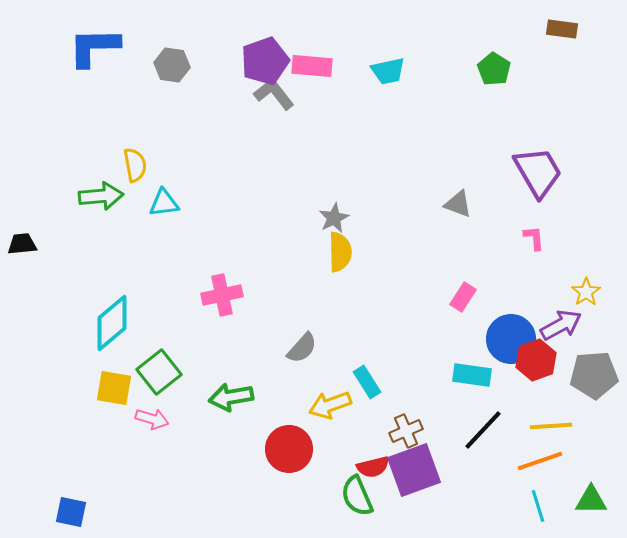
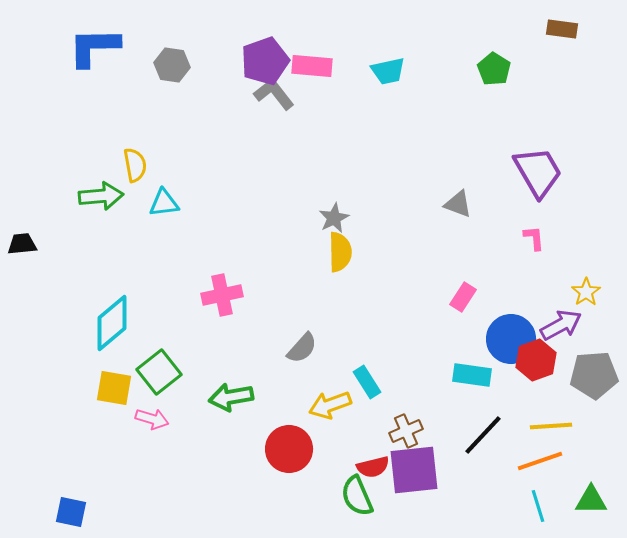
black line at (483, 430): moved 5 px down
purple square at (414, 470): rotated 14 degrees clockwise
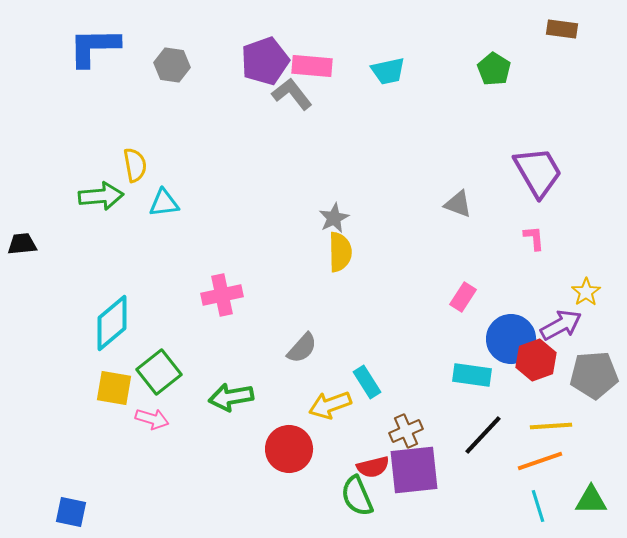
gray L-shape at (274, 94): moved 18 px right
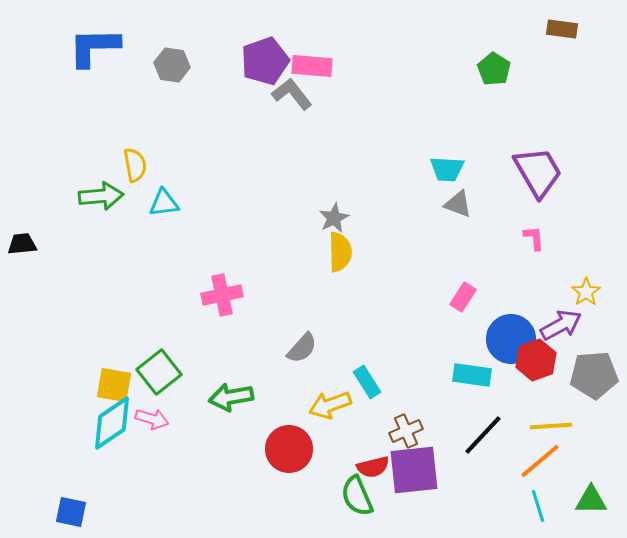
cyan trapezoid at (388, 71): moved 59 px right, 98 px down; rotated 15 degrees clockwise
cyan diamond at (112, 323): moved 100 px down; rotated 6 degrees clockwise
yellow square at (114, 388): moved 3 px up
orange line at (540, 461): rotated 21 degrees counterclockwise
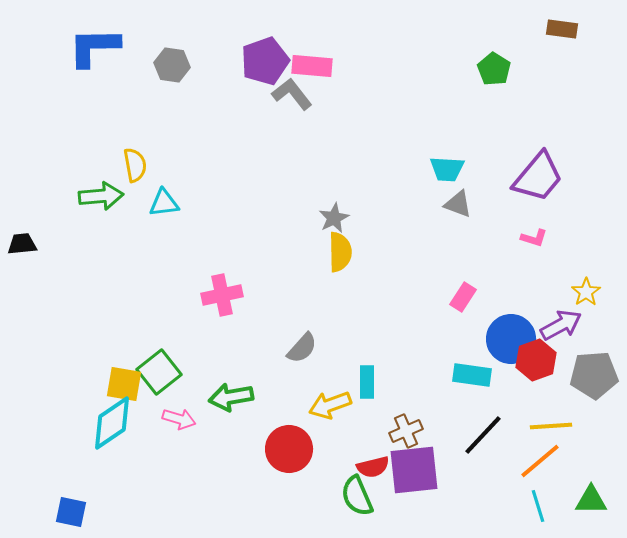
purple trapezoid at (538, 172): moved 5 px down; rotated 70 degrees clockwise
pink L-shape at (534, 238): rotated 112 degrees clockwise
cyan rectangle at (367, 382): rotated 32 degrees clockwise
yellow square at (114, 385): moved 10 px right, 1 px up
pink arrow at (152, 419): moved 27 px right
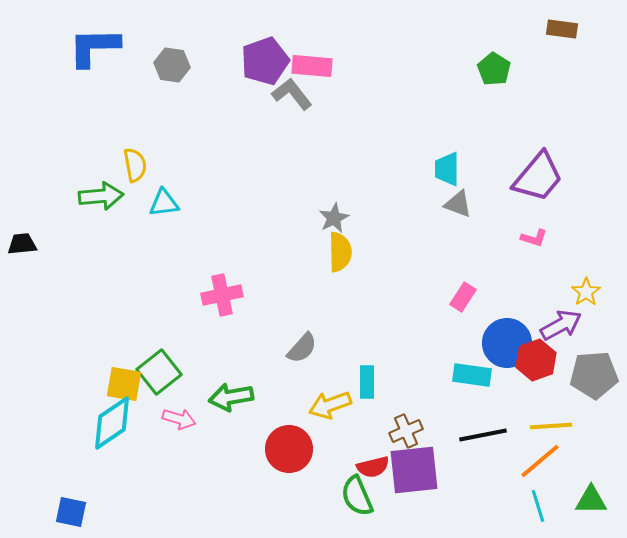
cyan trapezoid at (447, 169): rotated 87 degrees clockwise
blue circle at (511, 339): moved 4 px left, 4 px down
black line at (483, 435): rotated 36 degrees clockwise
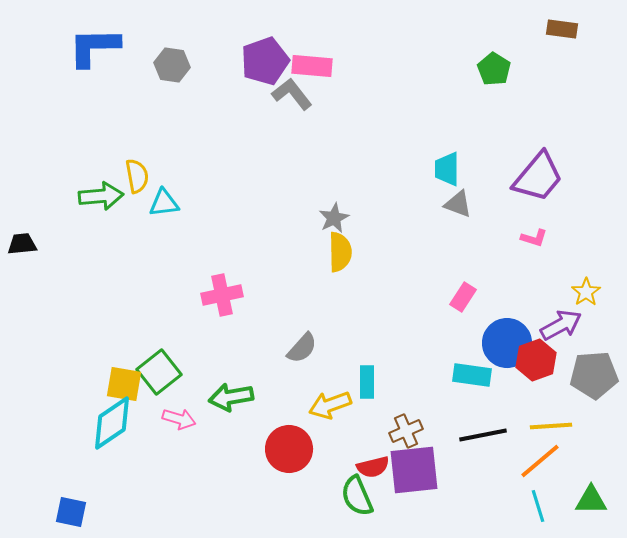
yellow semicircle at (135, 165): moved 2 px right, 11 px down
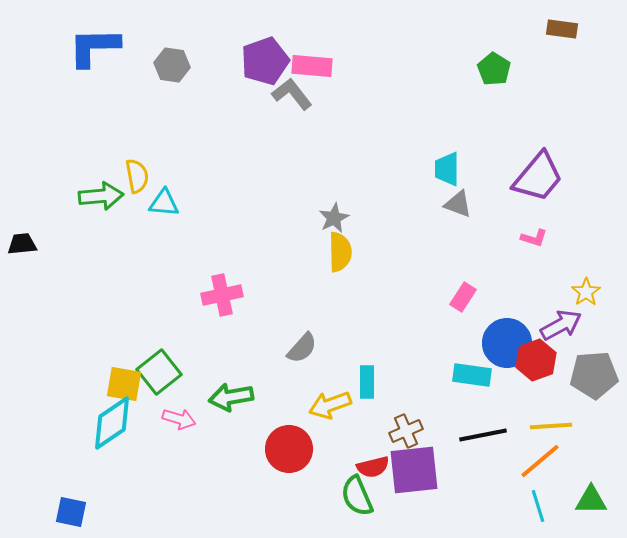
cyan triangle at (164, 203): rotated 12 degrees clockwise
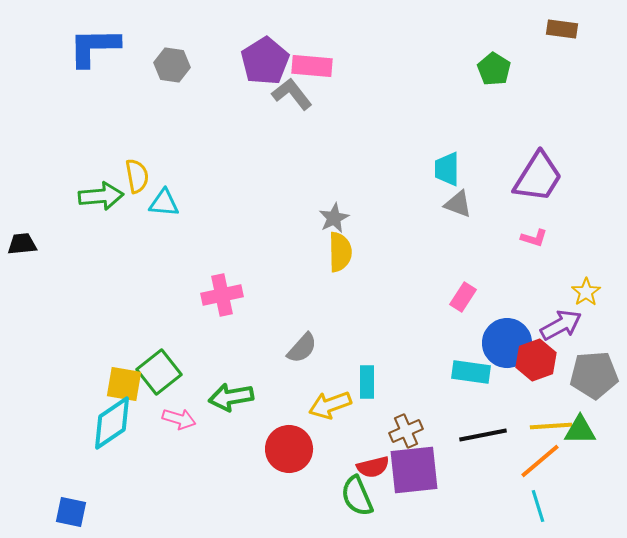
purple pentagon at (265, 61): rotated 12 degrees counterclockwise
purple trapezoid at (538, 177): rotated 8 degrees counterclockwise
cyan rectangle at (472, 375): moved 1 px left, 3 px up
green triangle at (591, 500): moved 11 px left, 70 px up
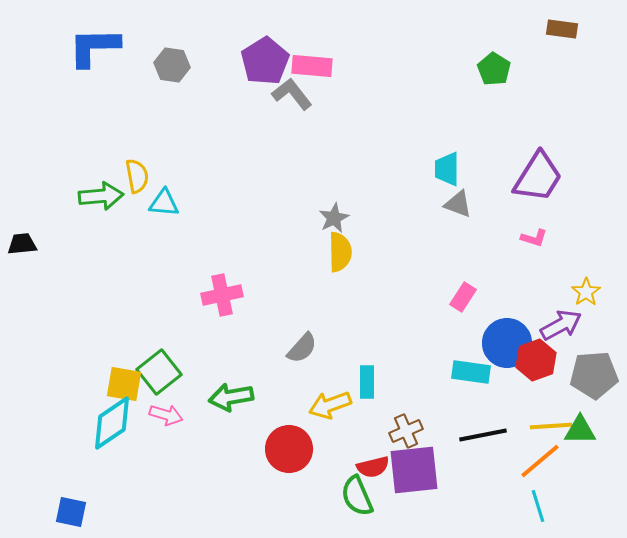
pink arrow at (179, 419): moved 13 px left, 4 px up
